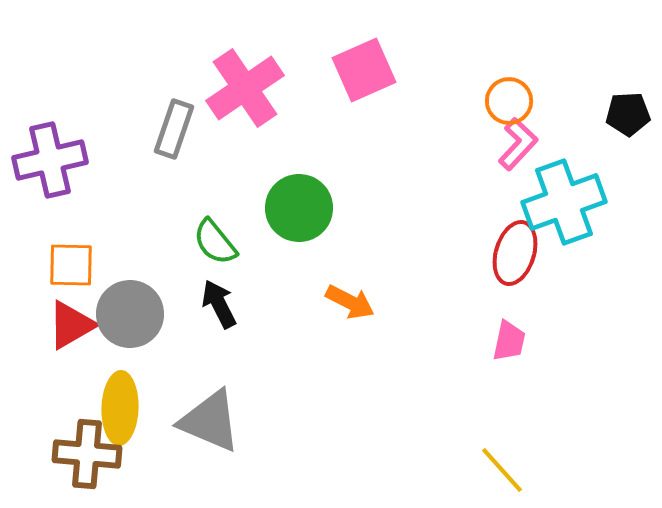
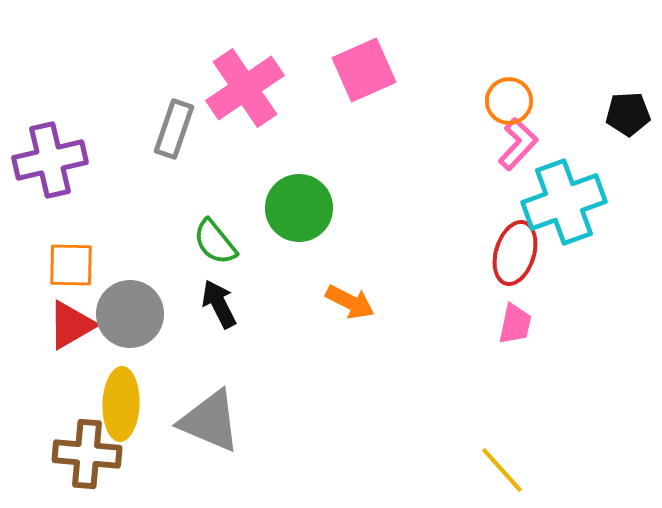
pink trapezoid: moved 6 px right, 17 px up
yellow ellipse: moved 1 px right, 4 px up
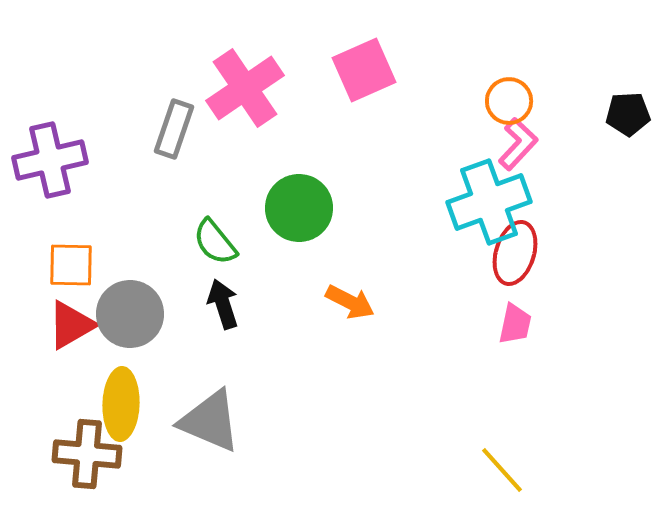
cyan cross: moved 75 px left
black arrow: moved 4 px right; rotated 9 degrees clockwise
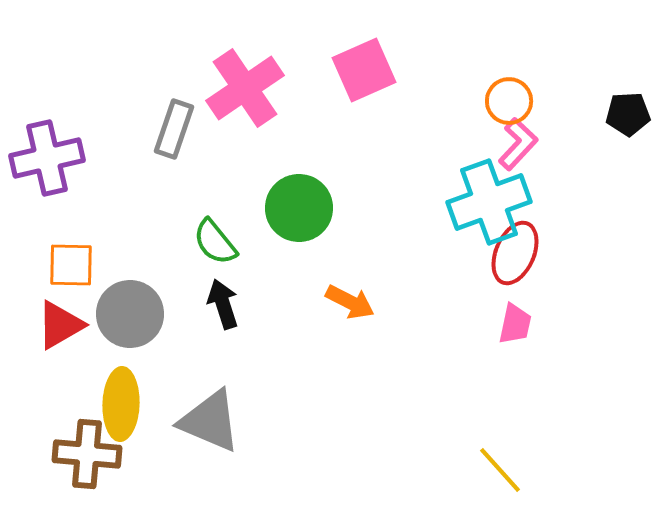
purple cross: moved 3 px left, 2 px up
red ellipse: rotated 6 degrees clockwise
red triangle: moved 11 px left
yellow line: moved 2 px left
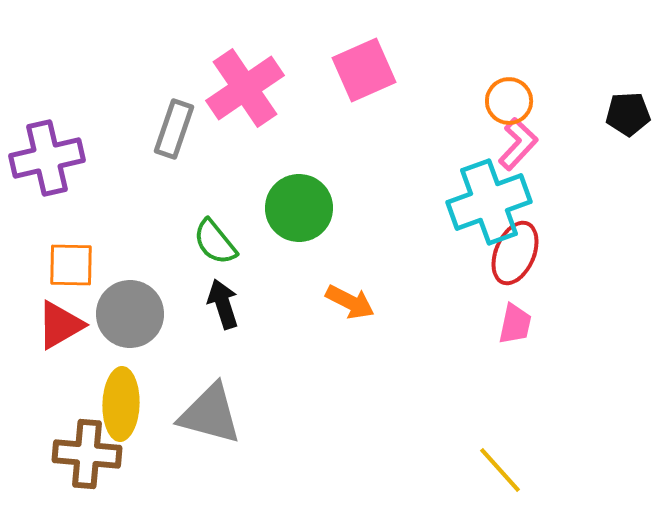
gray triangle: moved 7 px up; rotated 8 degrees counterclockwise
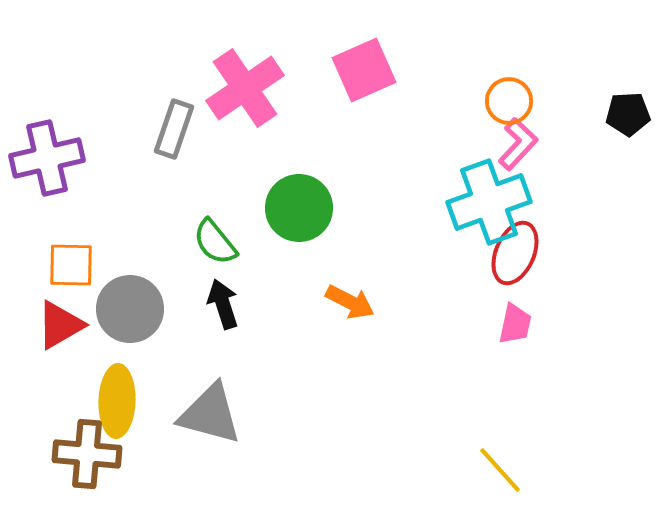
gray circle: moved 5 px up
yellow ellipse: moved 4 px left, 3 px up
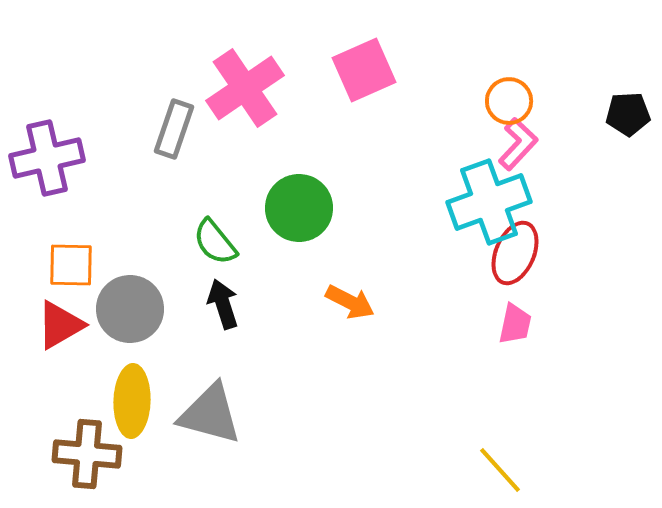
yellow ellipse: moved 15 px right
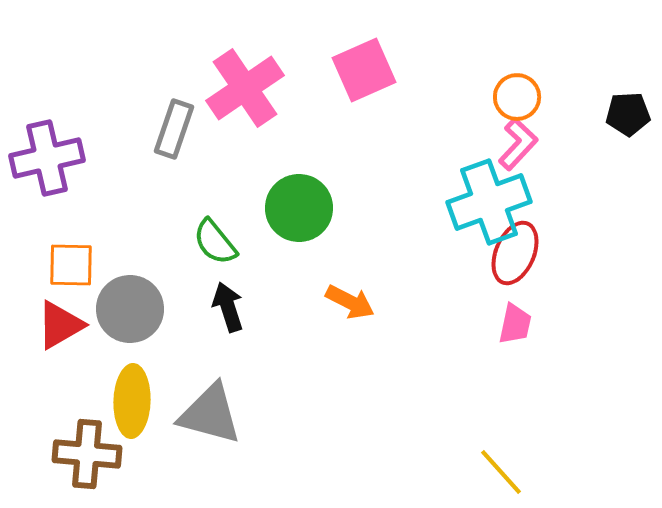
orange circle: moved 8 px right, 4 px up
black arrow: moved 5 px right, 3 px down
yellow line: moved 1 px right, 2 px down
